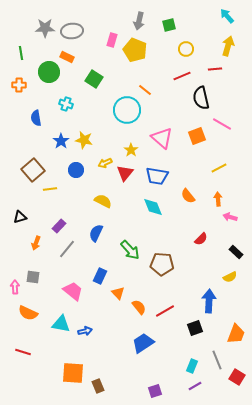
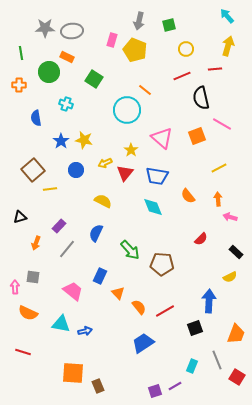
purple line at (195, 386): moved 20 px left
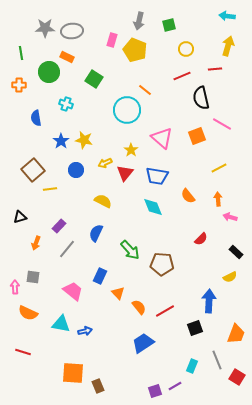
cyan arrow at (227, 16): rotated 42 degrees counterclockwise
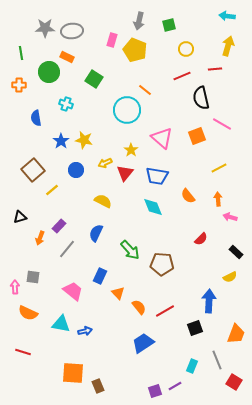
yellow line at (50, 189): moved 2 px right, 1 px down; rotated 32 degrees counterclockwise
orange arrow at (36, 243): moved 4 px right, 5 px up
red square at (237, 377): moved 3 px left, 5 px down
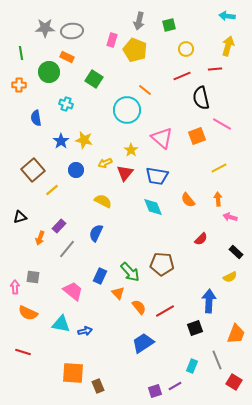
orange semicircle at (188, 196): moved 4 px down
green arrow at (130, 250): moved 22 px down
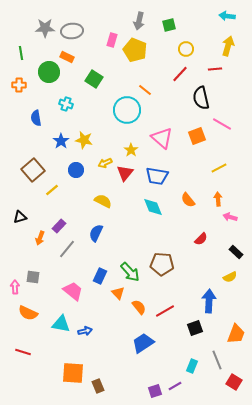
red line at (182, 76): moved 2 px left, 2 px up; rotated 24 degrees counterclockwise
